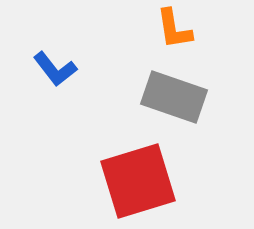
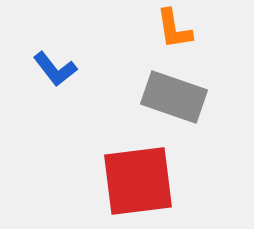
red square: rotated 10 degrees clockwise
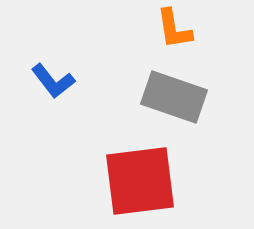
blue L-shape: moved 2 px left, 12 px down
red square: moved 2 px right
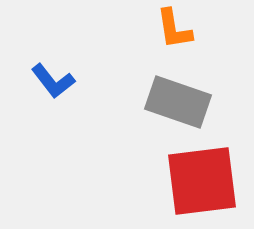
gray rectangle: moved 4 px right, 5 px down
red square: moved 62 px right
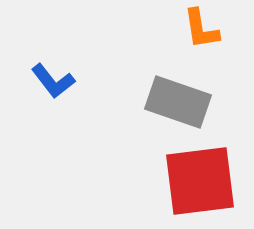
orange L-shape: moved 27 px right
red square: moved 2 px left
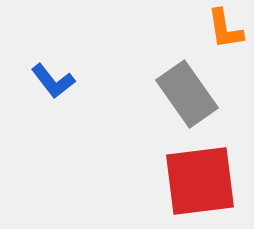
orange L-shape: moved 24 px right
gray rectangle: moved 9 px right, 8 px up; rotated 36 degrees clockwise
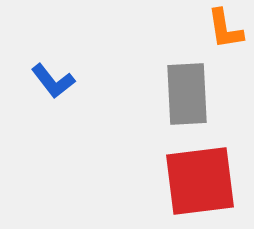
gray rectangle: rotated 32 degrees clockwise
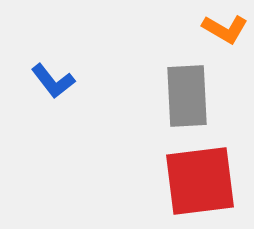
orange L-shape: rotated 51 degrees counterclockwise
gray rectangle: moved 2 px down
